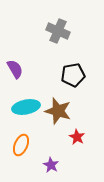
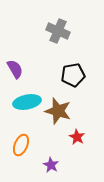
cyan ellipse: moved 1 px right, 5 px up
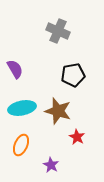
cyan ellipse: moved 5 px left, 6 px down
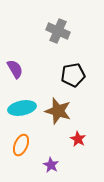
red star: moved 1 px right, 2 px down
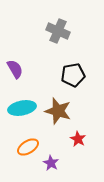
orange ellipse: moved 7 px right, 2 px down; rotated 35 degrees clockwise
purple star: moved 2 px up
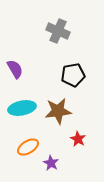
brown star: rotated 24 degrees counterclockwise
